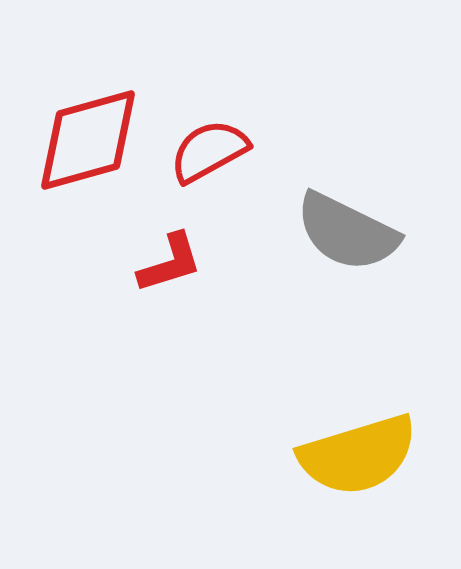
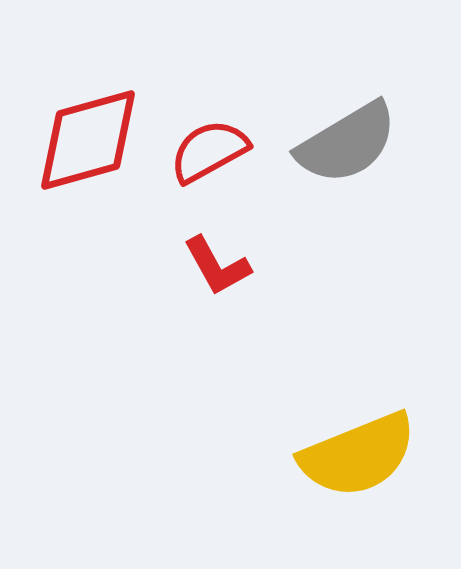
gray semicircle: moved 89 px up; rotated 57 degrees counterclockwise
red L-shape: moved 47 px right, 3 px down; rotated 78 degrees clockwise
yellow semicircle: rotated 5 degrees counterclockwise
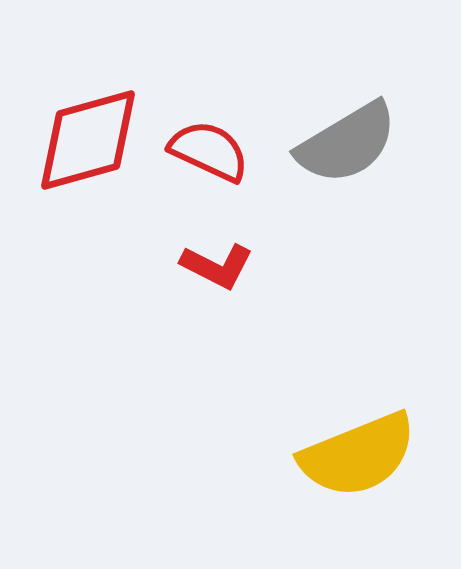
red semicircle: rotated 54 degrees clockwise
red L-shape: rotated 34 degrees counterclockwise
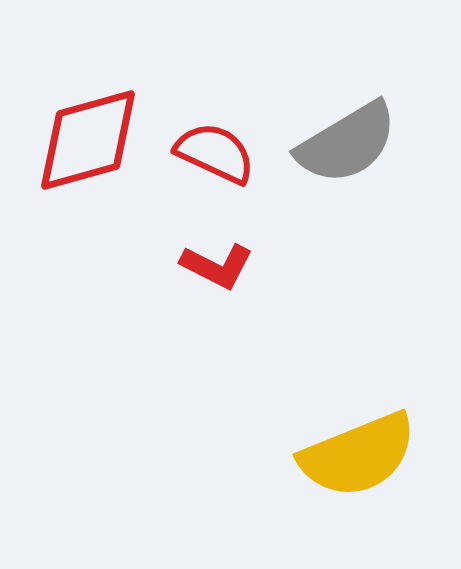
red semicircle: moved 6 px right, 2 px down
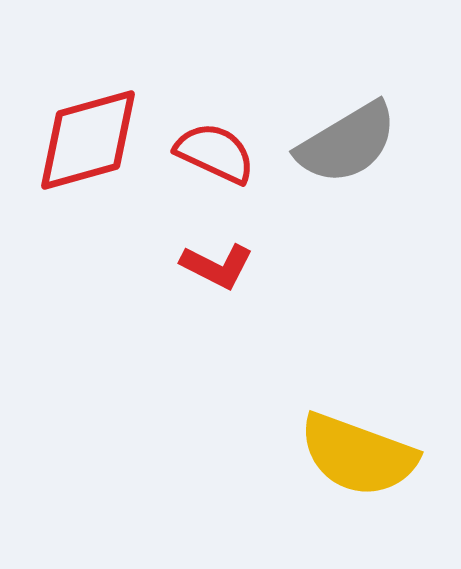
yellow semicircle: rotated 42 degrees clockwise
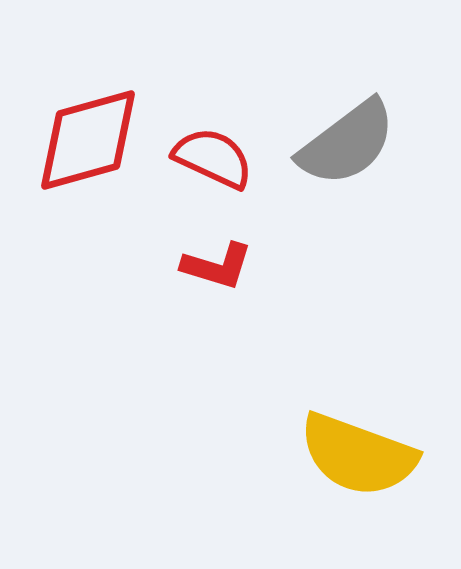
gray semicircle: rotated 6 degrees counterclockwise
red semicircle: moved 2 px left, 5 px down
red L-shape: rotated 10 degrees counterclockwise
